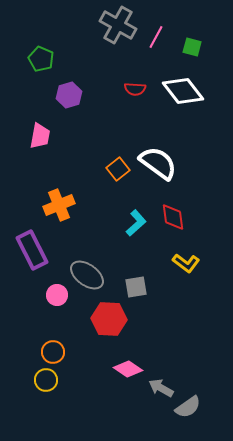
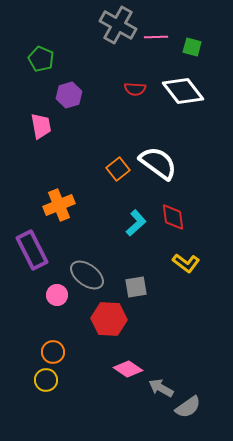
pink line: rotated 60 degrees clockwise
pink trapezoid: moved 1 px right, 10 px up; rotated 20 degrees counterclockwise
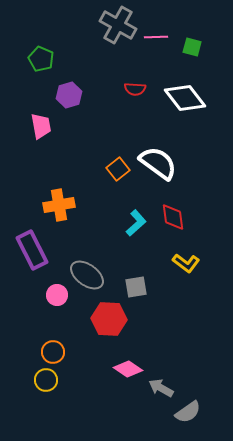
white diamond: moved 2 px right, 7 px down
orange cross: rotated 12 degrees clockwise
gray semicircle: moved 5 px down
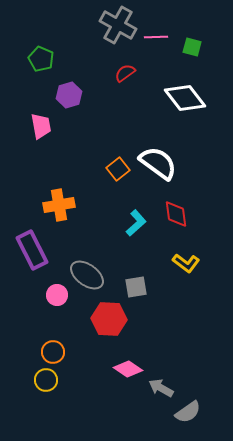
red semicircle: moved 10 px left, 16 px up; rotated 140 degrees clockwise
red diamond: moved 3 px right, 3 px up
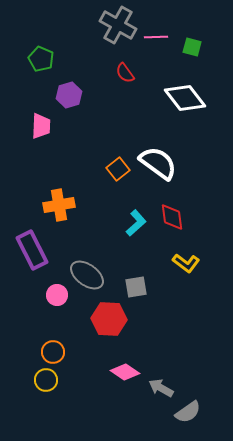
red semicircle: rotated 90 degrees counterclockwise
pink trapezoid: rotated 12 degrees clockwise
red diamond: moved 4 px left, 3 px down
pink diamond: moved 3 px left, 3 px down
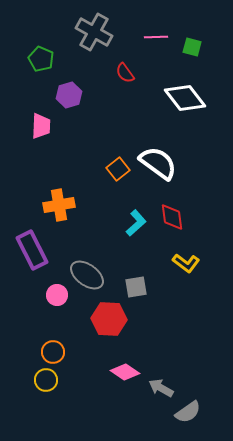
gray cross: moved 24 px left, 7 px down
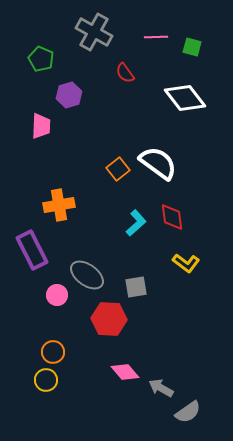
pink diamond: rotated 16 degrees clockwise
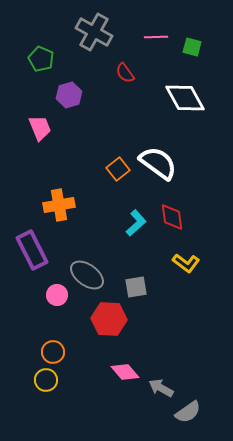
white diamond: rotated 9 degrees clockwise
pink trapezoid: moved 1 px left, 2 px down; rotated 24 degrees counterclockwise
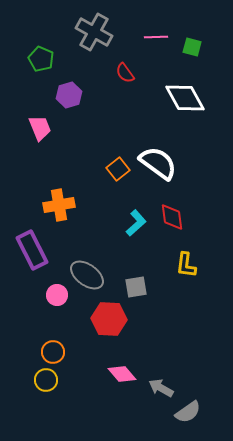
yellow L-shape: moved 2 px down; rotated 60 degrees clockwise
pink diamond: moved 3 px left, 2 px down
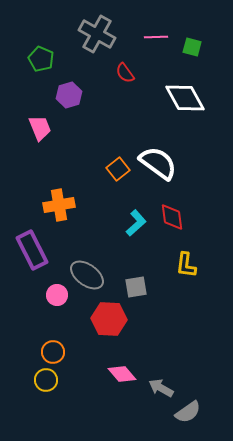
gray cross: moved 3 px right, 2 px down
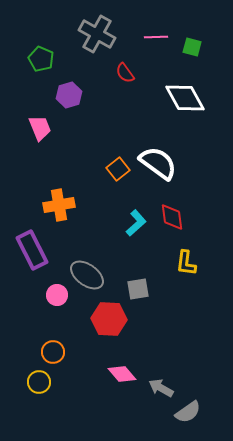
yellow L-shape: moved 2 px up
gray square: moved 2 px right, 2 px down
yellow circle: moved 7 px left, 2 px down
